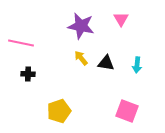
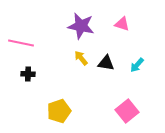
pink triangle: moved 1 px right, 5 px down; rotated 42 degrees counterclockwise
cyan arrow: rotated 35 degrees clockwise
pink square: rotated 30 degrees clockwise
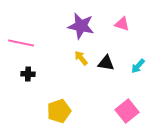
cyan arrow: moved 1 px right, 1 px down
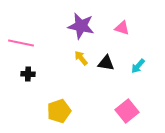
pink triangle: moved 4 px down
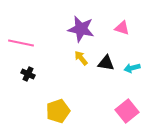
purple star: moved 3 px down
cyan arrow: moved 6 px left, 2 px down; rotated 35 degrees clockwise
black cross: rotated 24 degrees clockwise
yellow pentagon: moved 1 px left
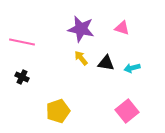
pink line: moved 1 px right, 1 px up
black cross: moved 6 px left, 3 px down
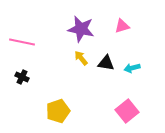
pink triangle: moved 2 px up; rotated 35 degrees counterclockwise
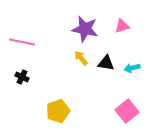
purple star: moved 4 px right
